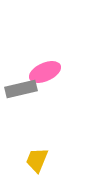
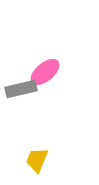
pink ellipse: rotated 16 degrees counterclockwise
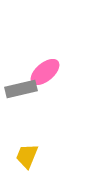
yellow trapezoid: moved 10 px left, 4 px up
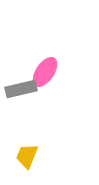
pink ellipse: rotated 16 degrees counterclockwise
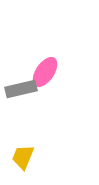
yellow trapezoid: moved 4 px left, 1 px down
